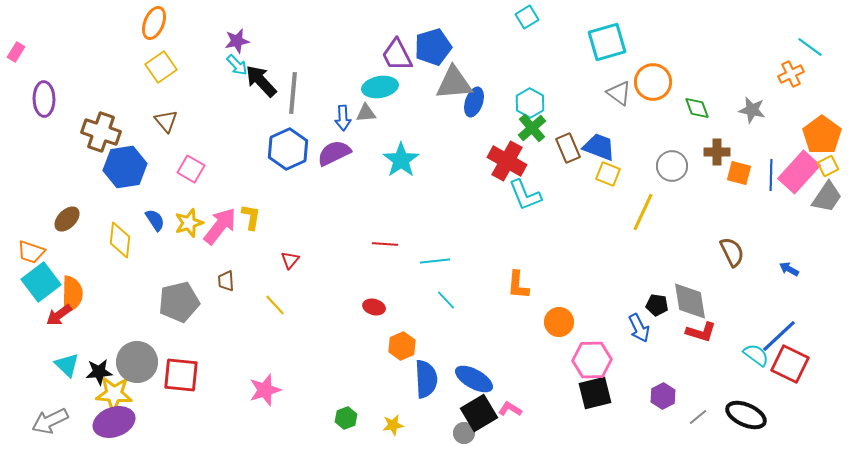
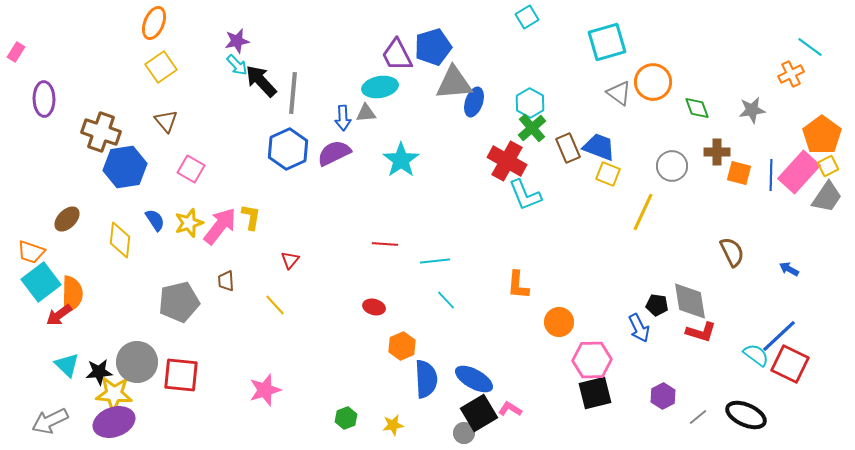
gray star at (752, 110): rotated 20 degrees counterclockwise
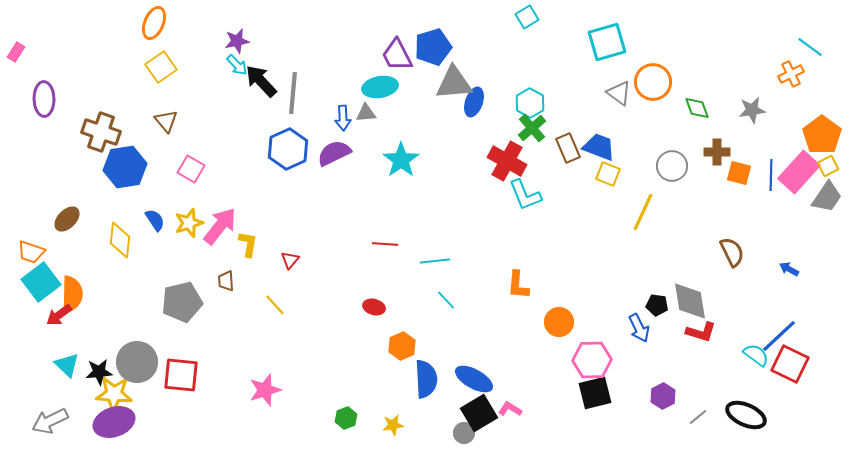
yellow L-shape at (251, 217): moved 3 px left, 27 px down
gray pentagon at (179, 302): moved 3 px right
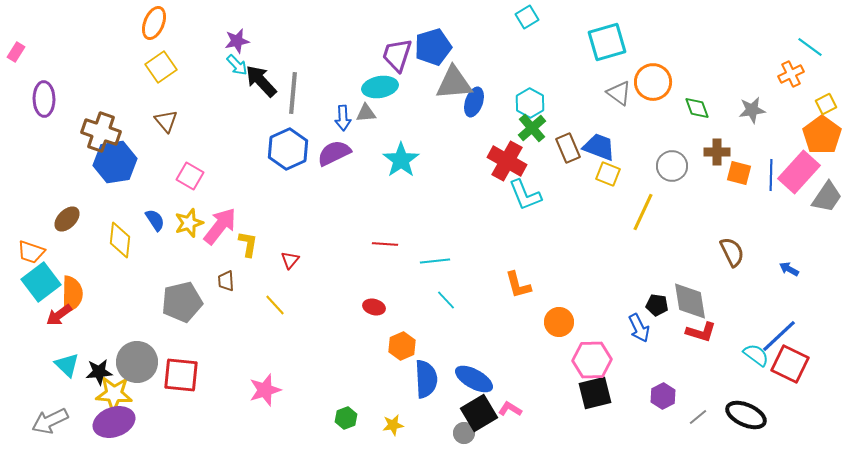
purple trapezoid at (397, 55): rotated 45 degrees clockwise
yellow square at (828, 166): moved 2 px left, 62 px up
blue hexagon at (125, 167): moved 10 px left, 5 px up
pink square at (191, 169): moved 1 px left, 7 px down
orange L-shape at (518, 285): rotated 20 degrees counterclockwise
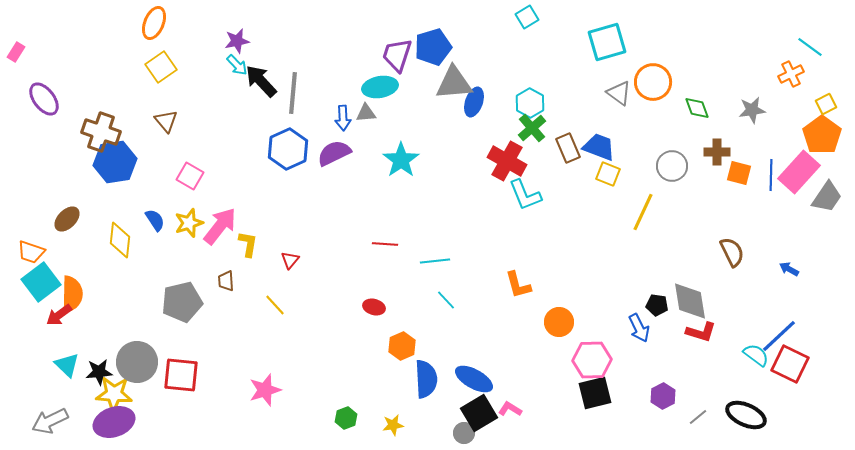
purple ellipse at (44, 99): rotated 36 degrees counterclockwise
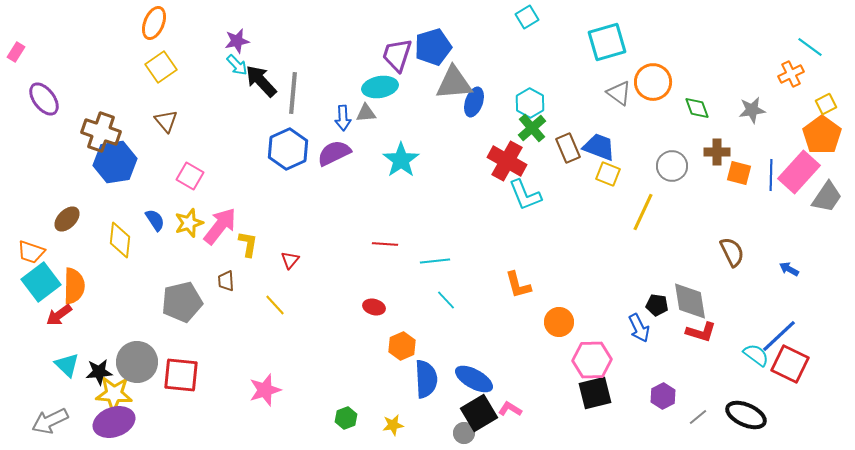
orange semicircle at (72, 294): moved 2 px right, 8 px up
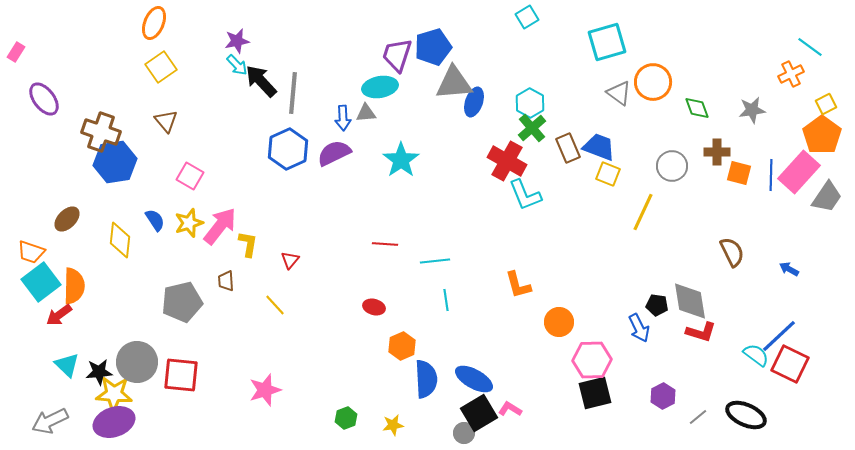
cyan line at (446, 300): rotated 35 degrees clockwise
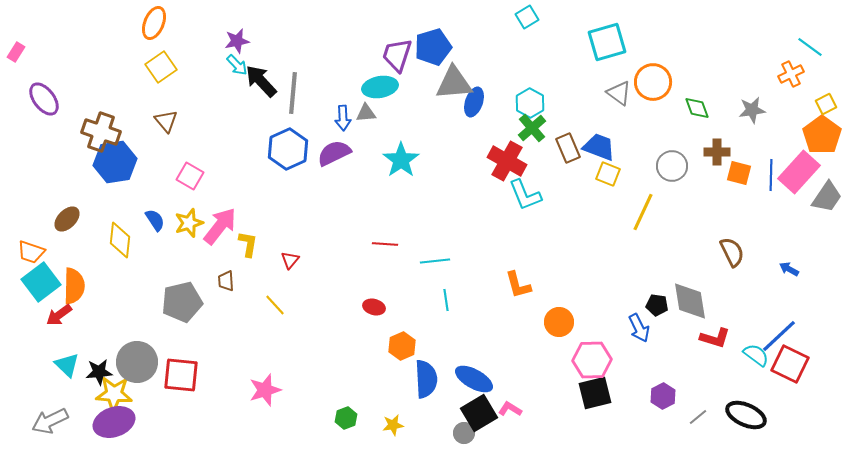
red L-shape at (701, 332): moved 14 px right, 6 px down
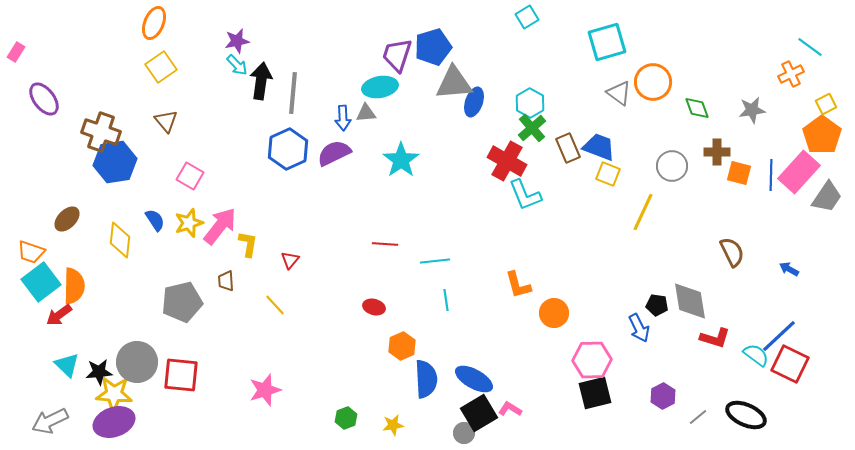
black arrow at (261, 81): rotated 51 degrees clockwise
orange circle at (559, 322): moved 5 px left, 9 px up
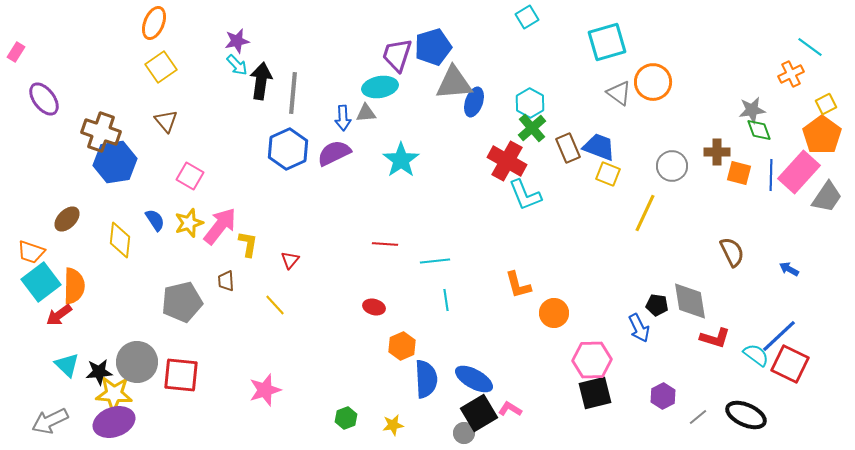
green diamond at (697, 108): moved 62 px right, 22 px down
yellow line at (643, 212): moved 2 px right, 1 px down
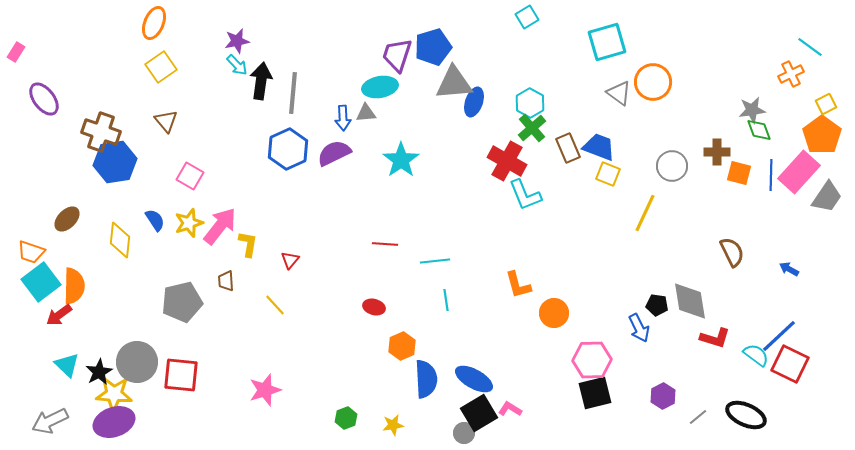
black star at (99, 372): rotated 24 degrees counterclockwise
